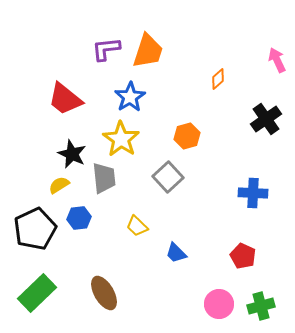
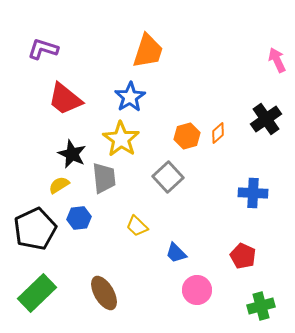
purple L-shape: moved 63 px left; rotated 24 degrees clockwise
orange diamond: moved 54 px down
pink circle: moved 22 px left, 14 px up
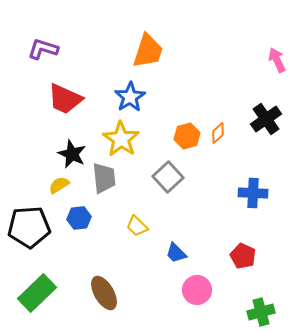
red trapezoid: rotated 15 degrees counterclockwise
black pentagon: moved 6 px left, 2 px up; rotated 21 degrees clockwise
green cross: moved 6 px down
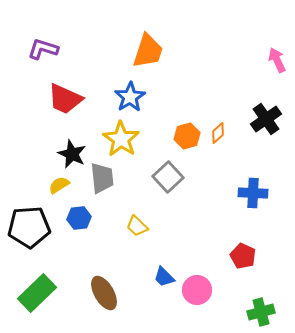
gray trapezoid: moved 2 px left
blue trapezoid: moved 12 px left, 24 px down
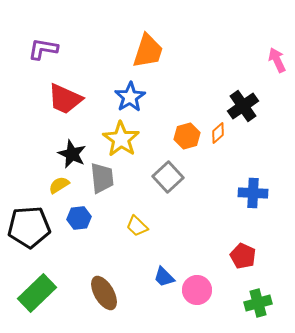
purple L-shape: rotated 8 degrees counterclockwise
black cross: moved 23 px left, 13 px up
green cross: moved 3 px left, 9 px up
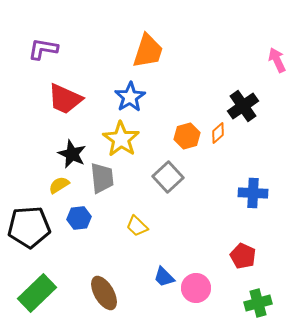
pink circle: moved 1 px left, 2 px up
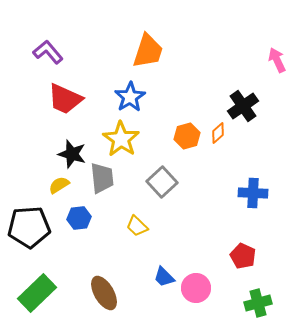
purple L-shape: moved 5 px right, 3 px down; rotated 40 degrees clockwise
black star: rotated 8 degrees counterclockwise
gray square: moved 6 px left, 5 px down
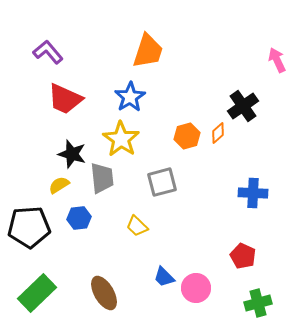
gray square: rotated 28 degrees clockwise
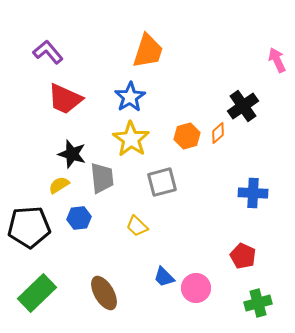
yellow star: moved 10 px right
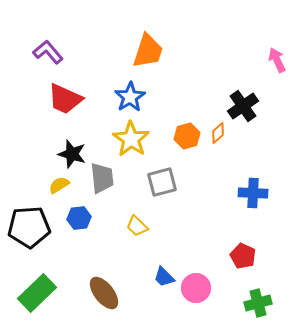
brown ellipse: rotated 8 degrees counterclockwise
